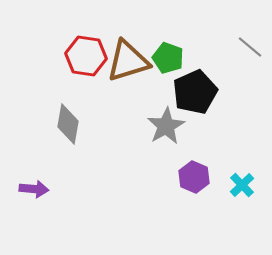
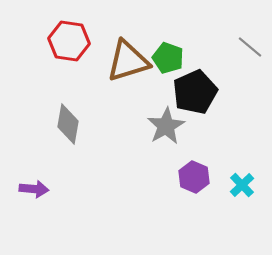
red hexagon: moved 17 px left, 15 px up
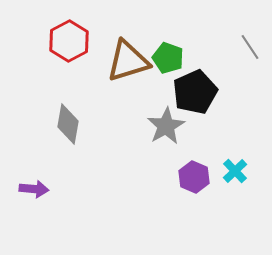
red hexagon: rotated 24 degrees clockwise
gray line: rotated 16 degrees clockwise
cyan cross: moved 7 px left, 14 px up
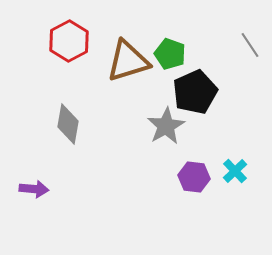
gray line: moved 2 px up
green pentagon: moved 2 px right, 4 px up
purple hexagon: rotated 16 degrees counterclockwise
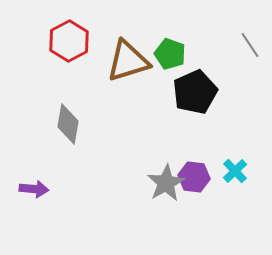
gray star: moved 57 px down
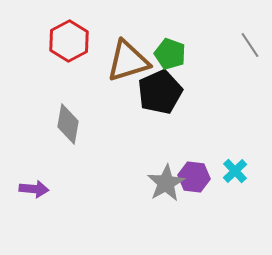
black pentagon: moved 35 px left
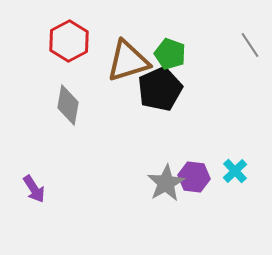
black pentagon: moved 3 px up
gray diamond: moved 19 px up
purple arrow: rotated 52 degrees clockwise
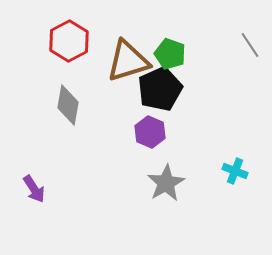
cyan cross: rotated 25 degrees counterclockwise
purple hexagon: moved 44 px left, 45 px up; rotated 16 degrees clockwise
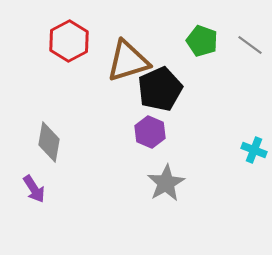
gray line: rotated 20 degrees counterclockwise
green pentagon: moved 32 px right, 13 px up
gray diamond: moved 19 px left, 37 px down
cyan cross: moved 19 px right, 21 px up
